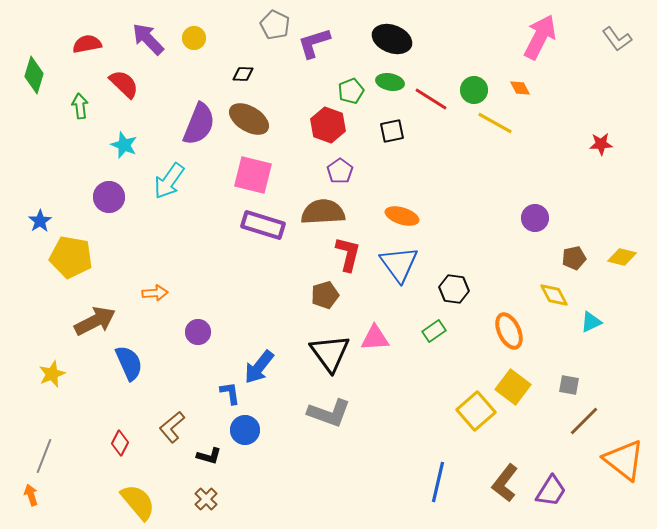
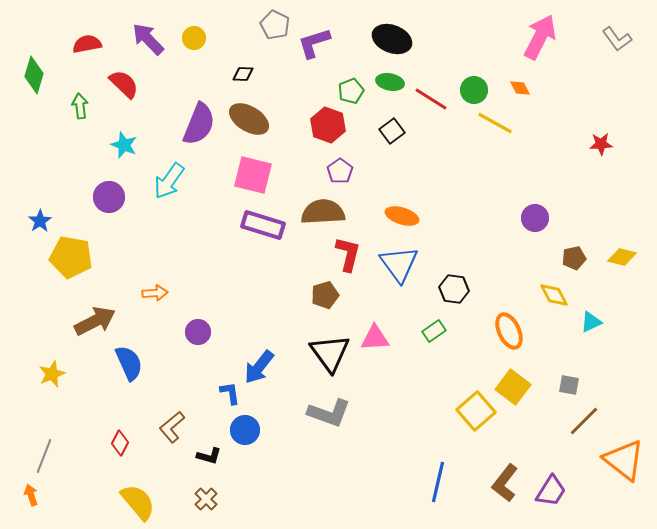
black square at (392, 131): rotated 25 degrees counterclockwise
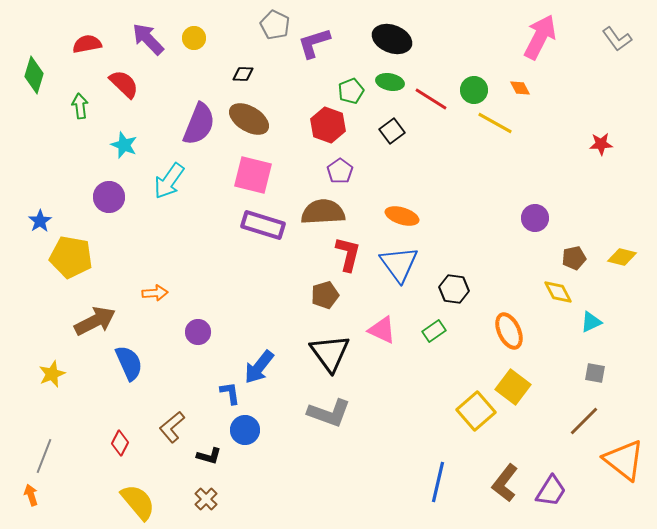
yellow diamond at (554, 295): moved 4 px right, 3 px up
pink triangle at (375, 338): moved 7 px right, 8 px up; rotated 28 degrees clockwise
gray square at (569, 385): moved 26 px right, 12 px up
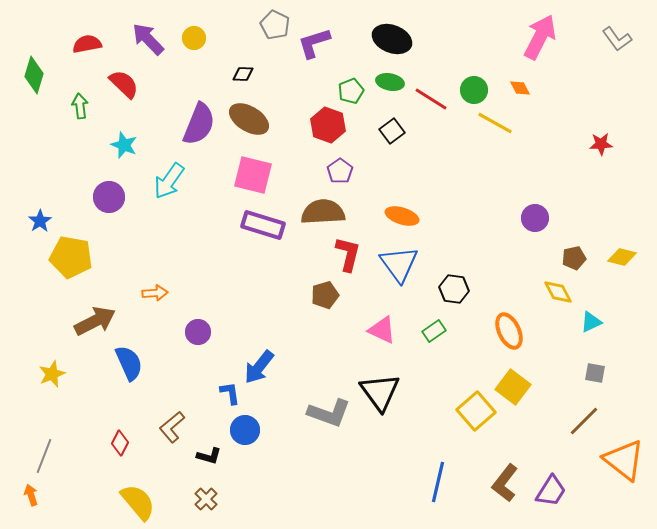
black triangle at (330, 353): moved 50 px right, 39 px down
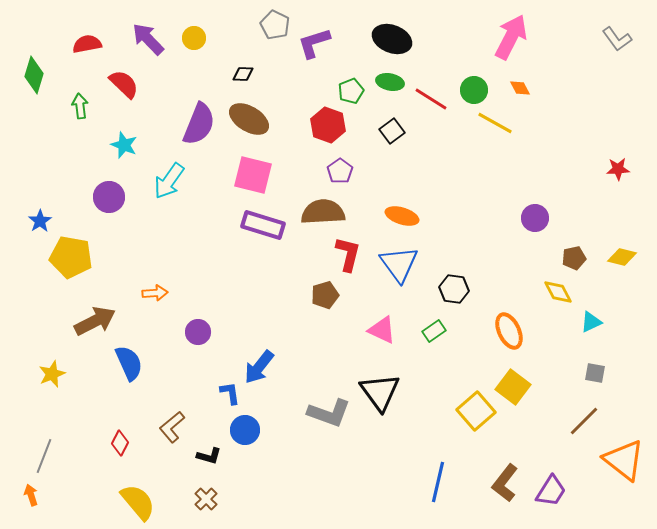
pink arrow at (540, 37): moved 29 px left
red star at (601, 144): moved 17 px right, 25 px down
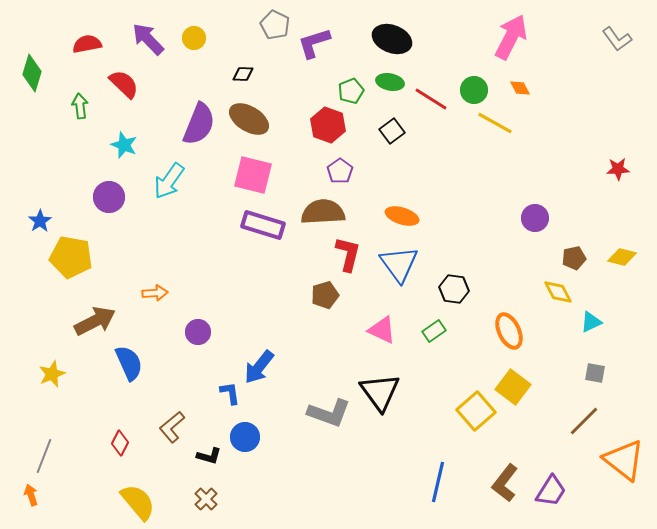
green diamond at (34, 75): moved 2 px left, 2 px up
blue circle at (245, 430): moved 7 px down
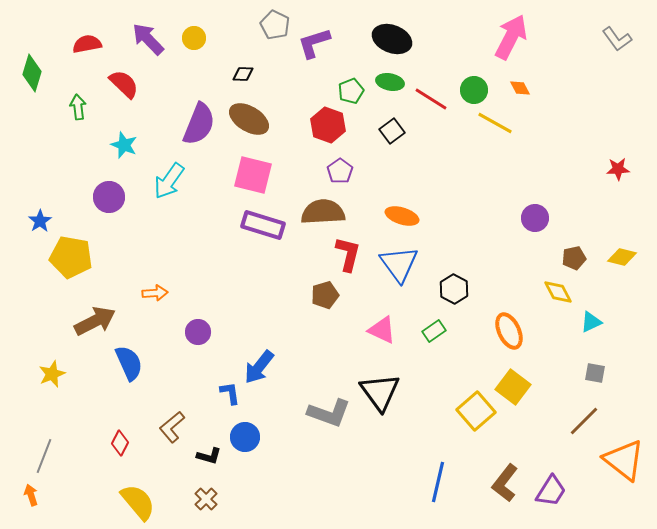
green arrow at (80, 106): moved 2 px left, 1 px down
black hexagon at (454, 289): rotated 20 degrees clockwise
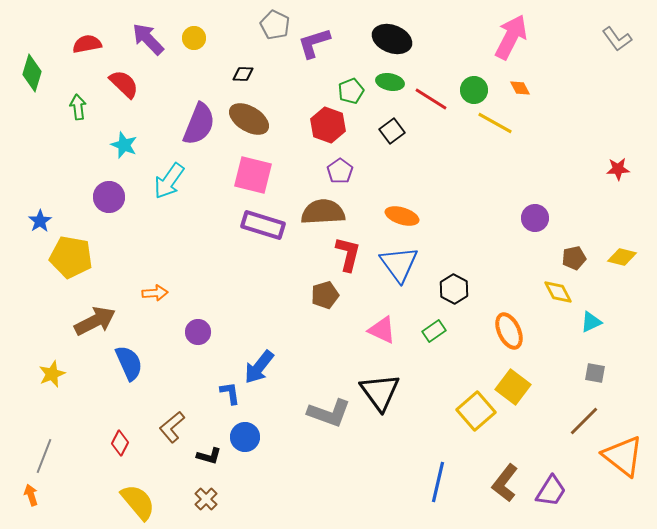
orange triangle at (624, 460): moved 1 px left, 4 px up
